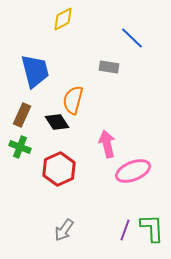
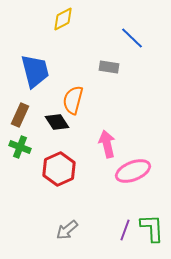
brown rectangle: moved 2 px left
gray arrow: moved 3 px right; rotated 15 degrees clockwise
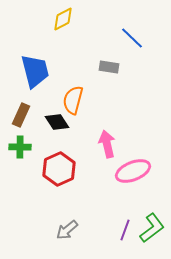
brown rectangle: moved 1 px right
green cross: rotated 20 degrees counterclockwise
green L-shape: rotated 56 degrees clockwise
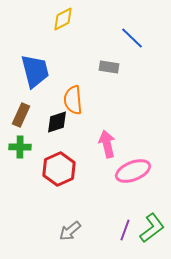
orange semicircle: rotated 20 degrees counterclockwise
black diamond: rotated 75 degrees counterclockwise
gray arrow: moved 3 px right, 1 px down
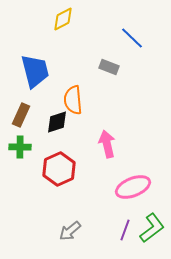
gray rectangle: rotated 12 degrees clockwise
pink ellipse: moved 16 px down
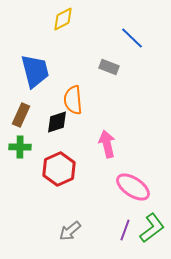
pink ellipse: rotated 56 degrees clockwise
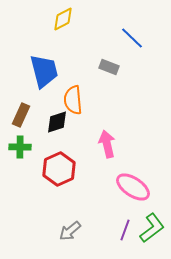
blue trapezoid: moved 9 px right
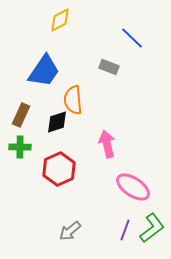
yellow diamond: moved 3 px left, 1 px down
blue trapezoid: rotated 48 degrees clockwise
